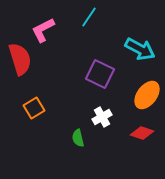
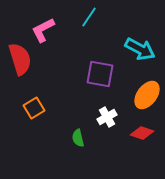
purple square: rotated 16 degrees counterclockwise
white cross: moved 5 px right
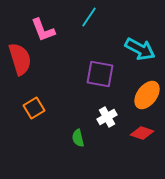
pink L-shape: rotated 84 degrees counterclockwise
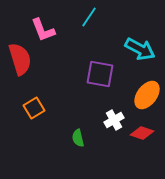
white cross: moved 7 px right, 3 px down
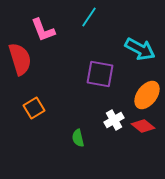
red diamond: moved 1 px right, 7 px up; rotated 20 degrees clockwise
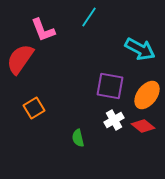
red semicircle: rotated 128 degrees counterclockwise
purple square: moved 10 px right, 12 px down
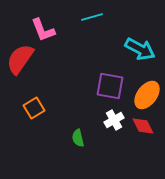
cyan line: moved 3 px right; rotated 40 degrees clockwise
red diamond: rotated 25 degrees clockwise
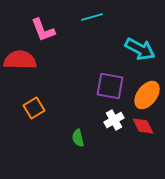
red semicircle: moved 1 px down; rotated 56 degrees clockwise
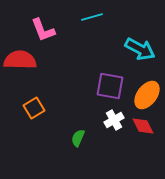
green semicircle: rotated 36 degrees clockwise
